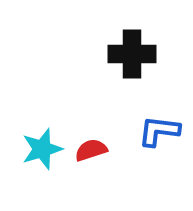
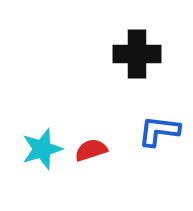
black cross: moved 5 px right
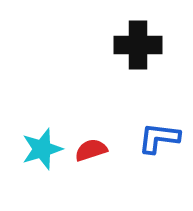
black cross: moved 1 px right, 9 px up
blue L-shape: moved 7 px down
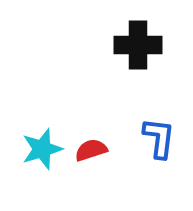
blue L-shape: rotated 90 degrees clockwise
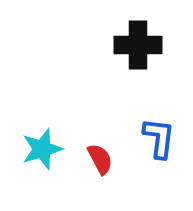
red semicircle: moved 9 px right, 9 px down; rotated 80 degrees clockwise
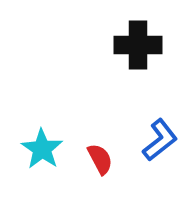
blue L-shape: moved 1 px right, 2 px down; rotated 45 degrees clockwise
cyan star: rotated 21 degrees counterclockwise
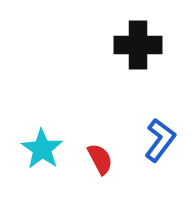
blue L-shape: rotated 15 degrees counterclockwise
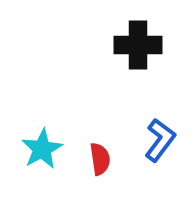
cyan star: rotated 9 degrees clockwise
red semicircle: rotated 20 degrees clockwise
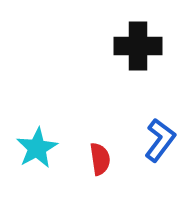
black cross: moved 1 px down
cyan star: moved 5 px left, 1 px up
